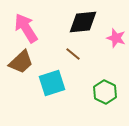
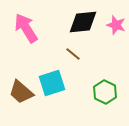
pink star: moved 13 px up
brown trapezoid: moved 30 px down; rotated 84 degrees clockwise
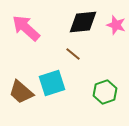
pink arrow: rotated 16 degrees counterclockwise
green hexagon: rotated 15 degrees clockwise
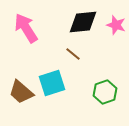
pink arrow: rotated 16 degrees clockwise
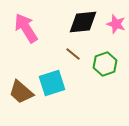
pink star: moved 1 px up
green hexagon: moved 28 px up
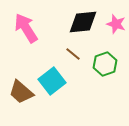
cyan square: moved 2 px up; rotated 20 degrees counterclockwise
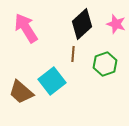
black diamond: moved 1 px left, 2 px down; rotated 36 degrees counterclockwise
brown line: rotated 56 degrees clockwise
